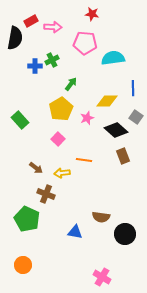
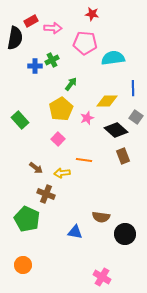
pink arrow: moved 1 px down
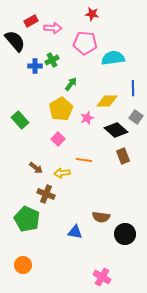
black semicircle: moved 3 px down; rotated 50 degrees counterclockwise
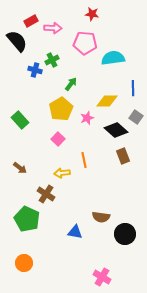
black semicircle: moved 2 px right
blue cross: moved 4 px down; rotated 16 degrees clockwise
orange line: rotated 70 degrees clockwise
brown arrow: moved 16 px left
brown cross: rotated 12 degrees clockwise
orange circle: moved 1 px right, 2 px up
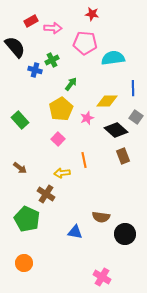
black semicircle: moved 2 px left, 6 px down
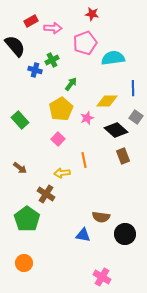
pink pentagon: rotated 25 degrees counterclockwise
black semicircle: moved 1 px up
green pentagon: rotated 10 degrees clockwise
blue triangle: moved 8 px right, 3 px down
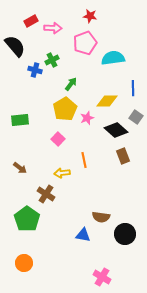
red star: moved 2 px left, 2 px down
yellow pentagon: moved 4 px right
green rectangle: rotated 54 degrees counterclockwise
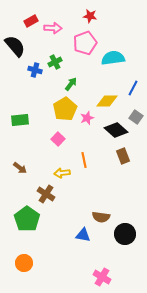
green cross: moved 3 px right, 2 px down
blue line: rotated 28 degrees clockwise
